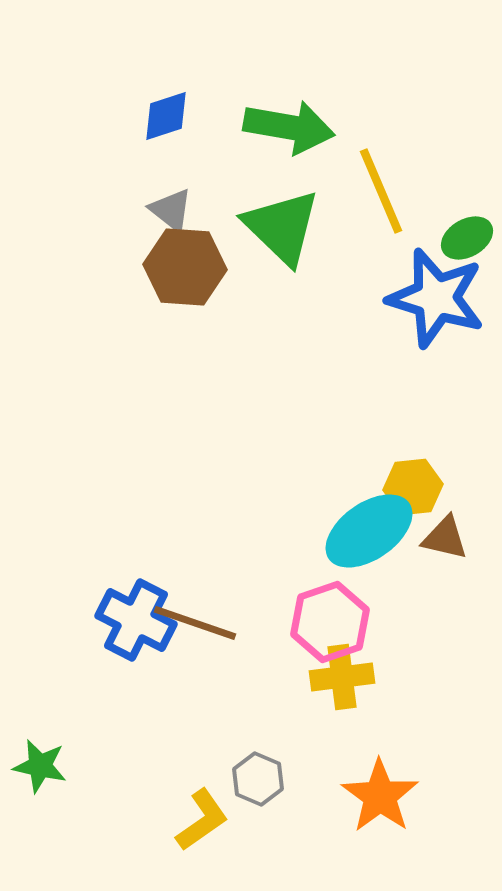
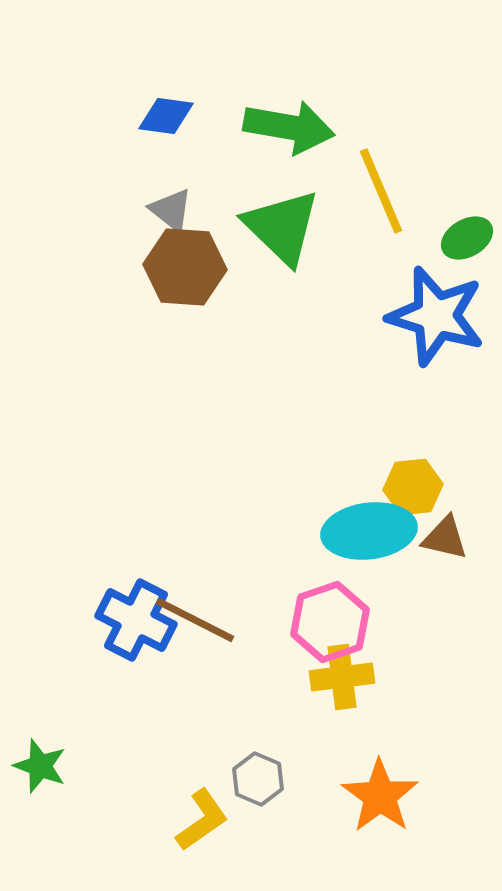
blue diamond: rotated 26 degrees clockwise
blue star: moved 18 px down
cyan ellipse: rotated 28 degrees clockwise
brown line: moved 3 px up; rotated 8 degrees clockwise
green star: rotated 8 degrees clockwise
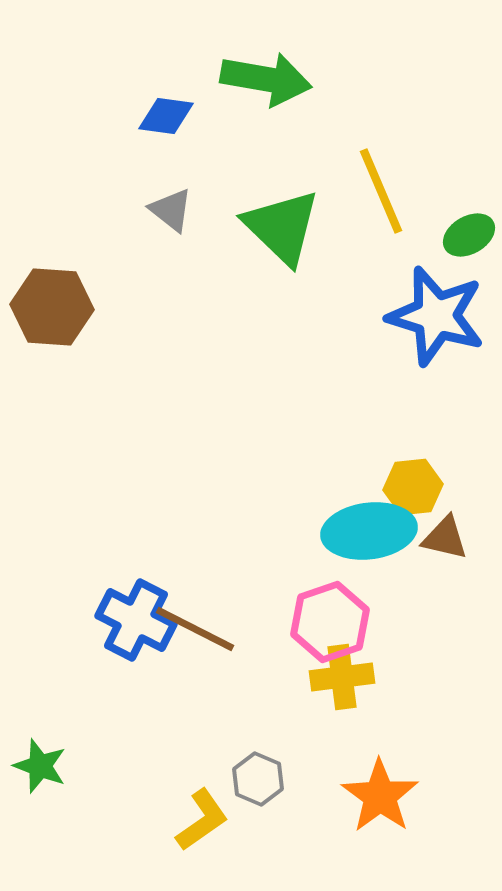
green arrow: moved 23 px left, 48 px up
green ellipse: moved 2 px right, 3 px up
brown hexagon: moved 133 px left, 40 px down
brown line: moved 9 px down
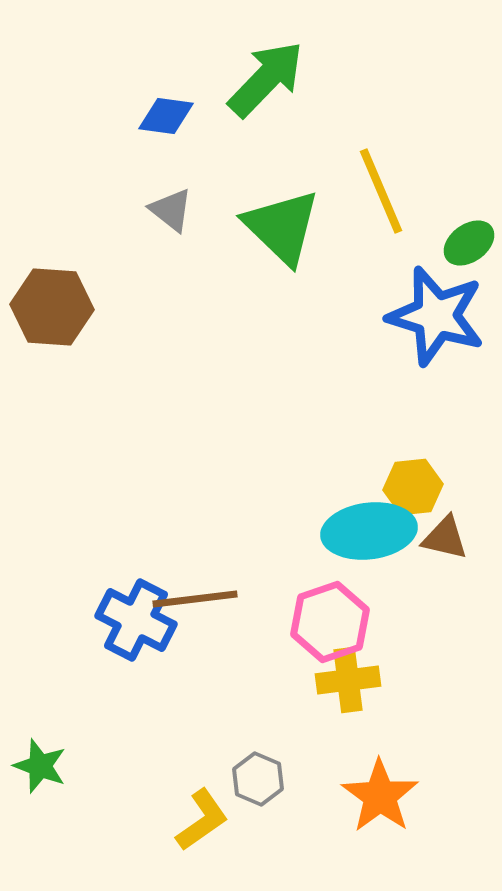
green arrow: rotated 56 degrees counterclockwise
green ellipse: moved 8 px down; rotated 6 degrees counterclockwise
brown line: moved 30 px up; rotated 34 degrees counterclockwise
yellow cross: moved 6 px right, 3 px down
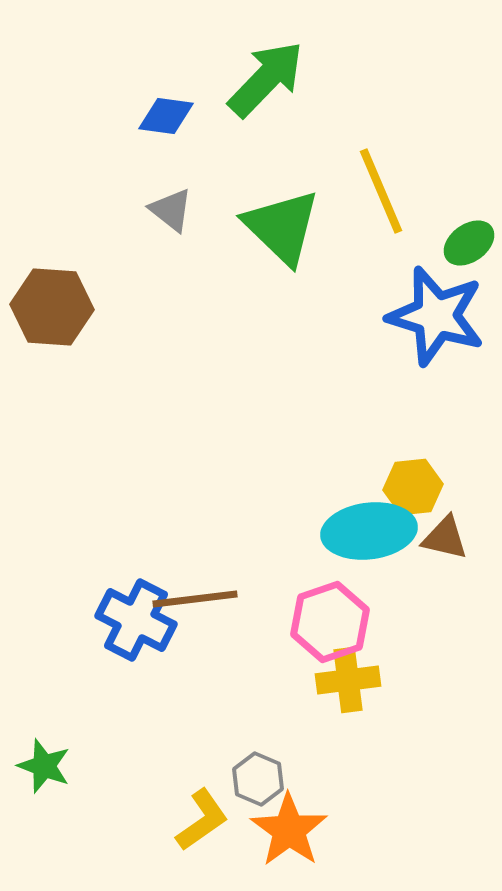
green star: moved 4 px right
orange star: moved 91 px left, 34 px down
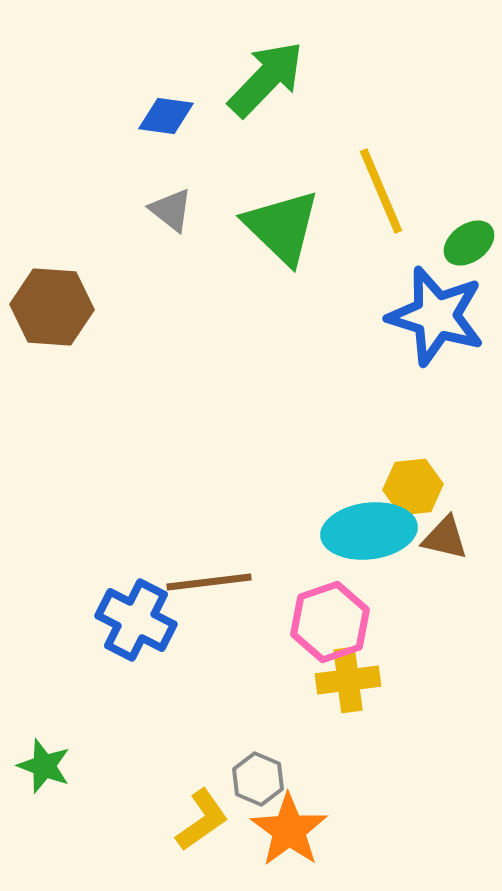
brown line: moved 14 px right, 17 px up
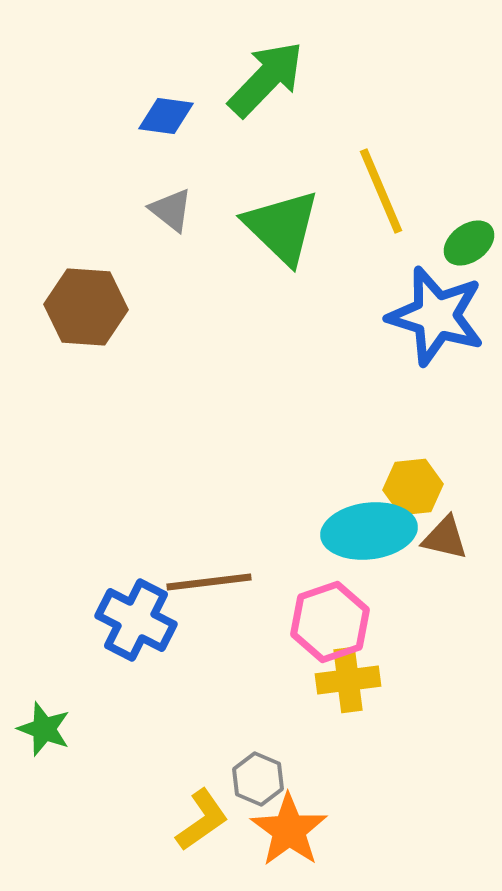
brown hexagon: moved 34 px right
green star: moved 37 px up
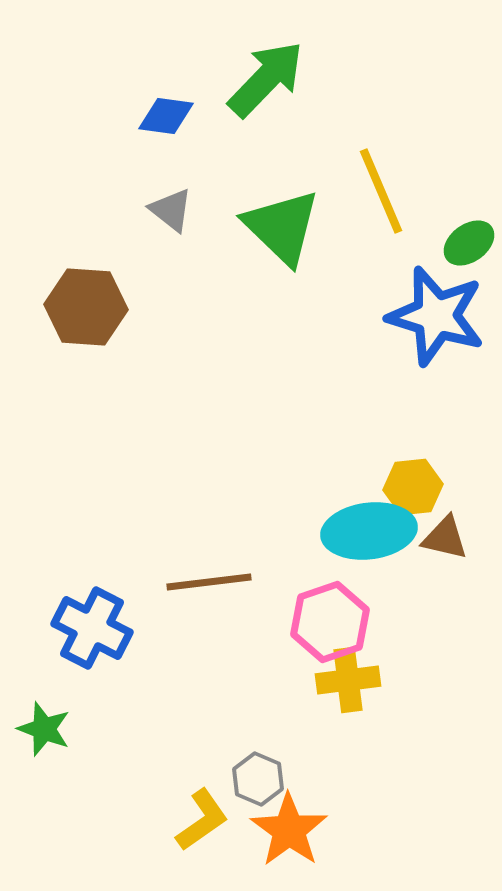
blue cross: moved 44 px left, 8 px down
